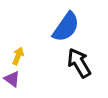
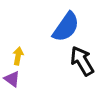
yellow arrow: rotated 12 degrees counterclockwise
black arrow: moved 3 px right, 2 px up
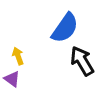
blue semicircle: moved 1 px left, 1 px down
yellow arrow: rotated 30 degrees counterclockwise
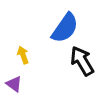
yellow arrow: moved 5 px right, 1 px up
purple triangle: moved 2 px right, 5 px down
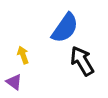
purple triangle: moved 2 px up
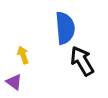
blue semicircle: rotated 40 degrees counterclockwise
